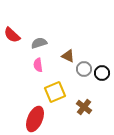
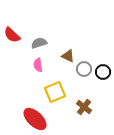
black circle: moved 1 px right, 1 px up
red ellipse: rotated 70 degrees counterclockwise
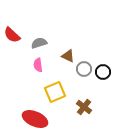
red ellipse: rotated 20 degrees counterclockwise
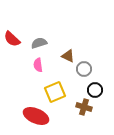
red semicircle: moved 4 px down
black circle: moved 8 px left, 18 px down
brown cross: rotated 21 degrees counterclockwise
red ellipse: moved 1 px right, 3 px up
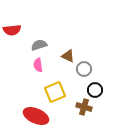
red semicircle: moved 9 px up; rotated 48 degrees counterclockwise
gray semicircle: moved 2 px down
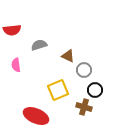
pink semicircle: moved 22 px left
gray circle: moved 1 px down
yellow square: moved 3 px right, 2 px up
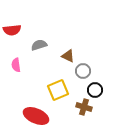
gray circle: moved 1 px left, 1 px down
